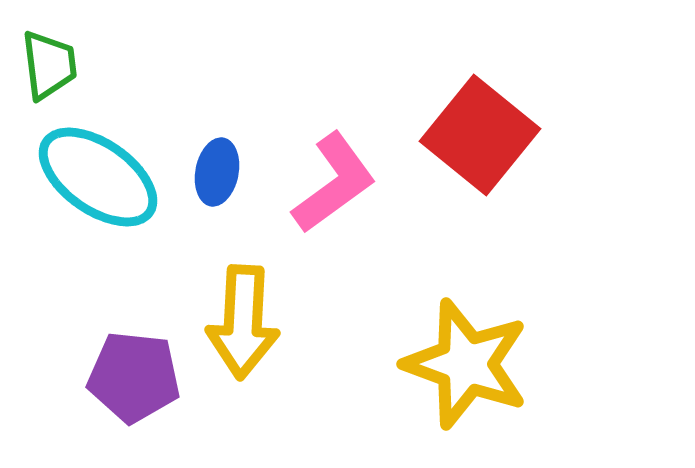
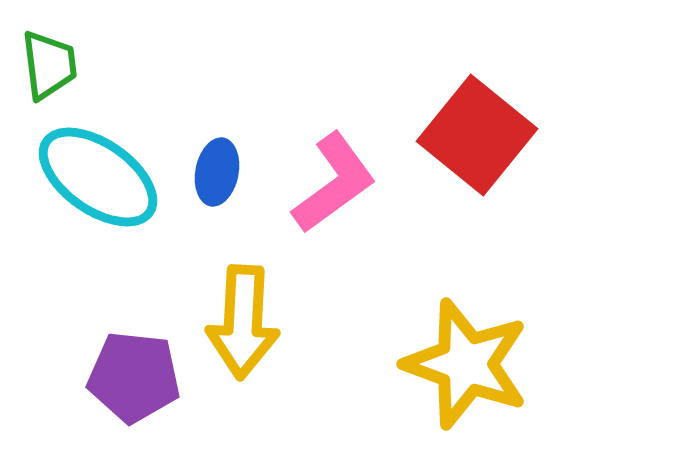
red square: moved 3 px left
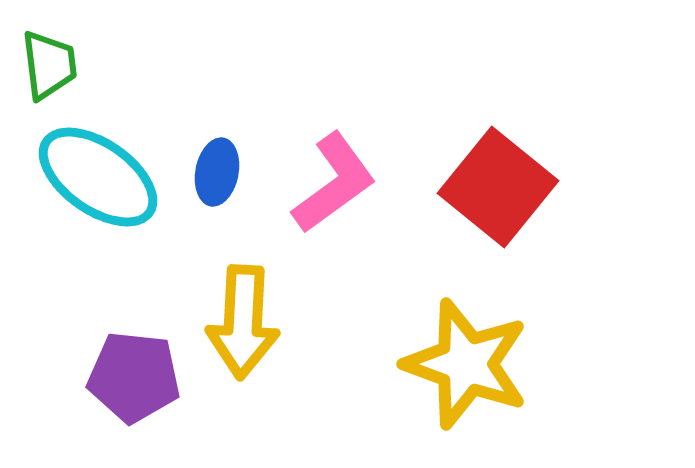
red square: moved 21 px right, 52 px down
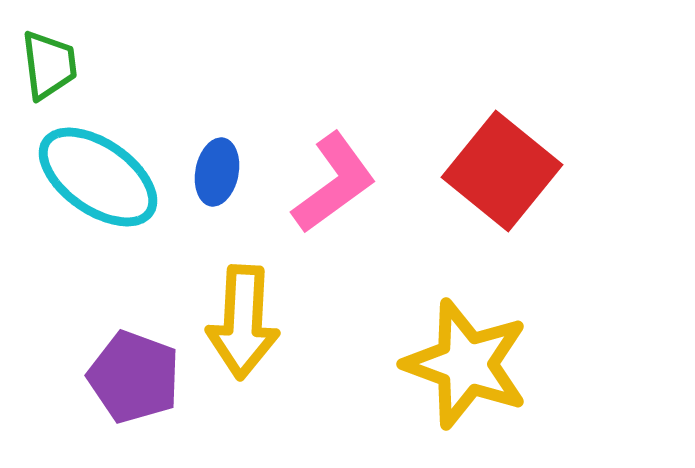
red square: moved 4 px right, 16 px up
purple pentagon: rotated 14 degrees clockwise
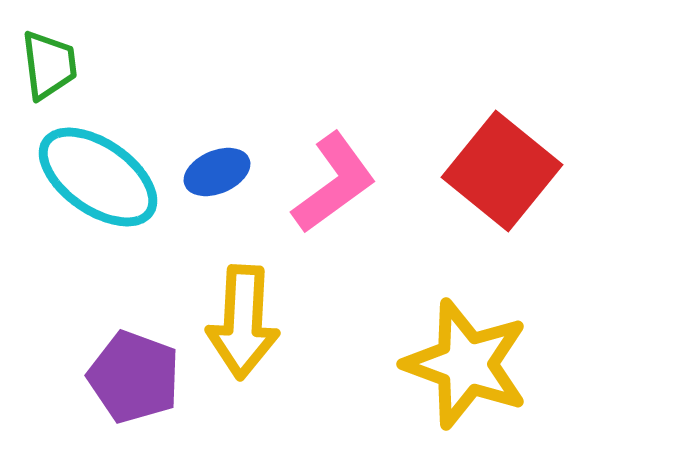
blue ellipse: rotated 56 degrees clockwise
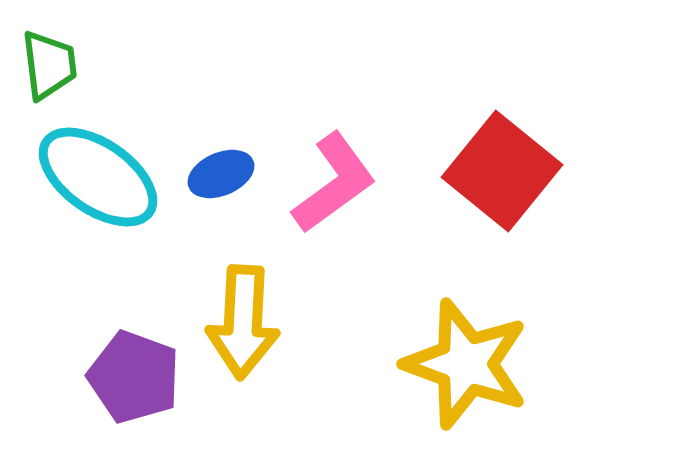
blue ellipse: moved 4 px right, 2 px down
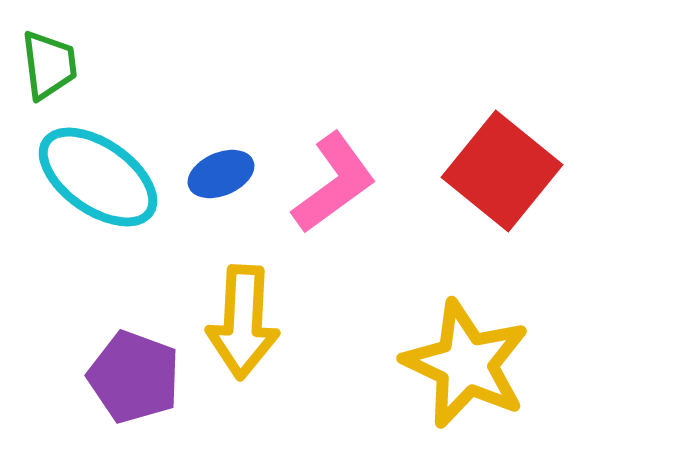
yellow star: rotated 5 degrees clockwise
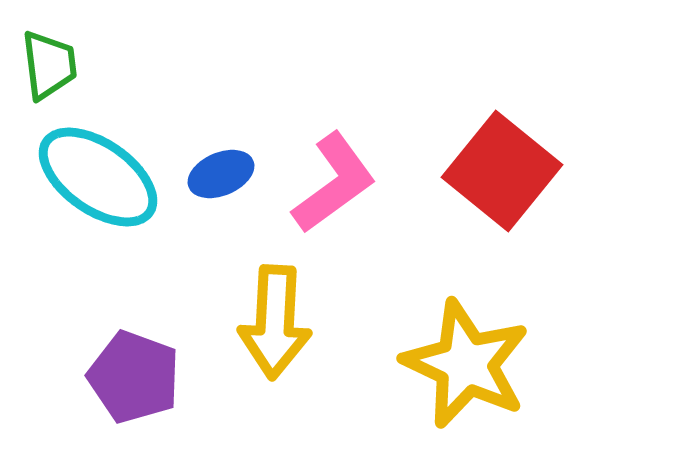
yellow arrow: moved 32 px right
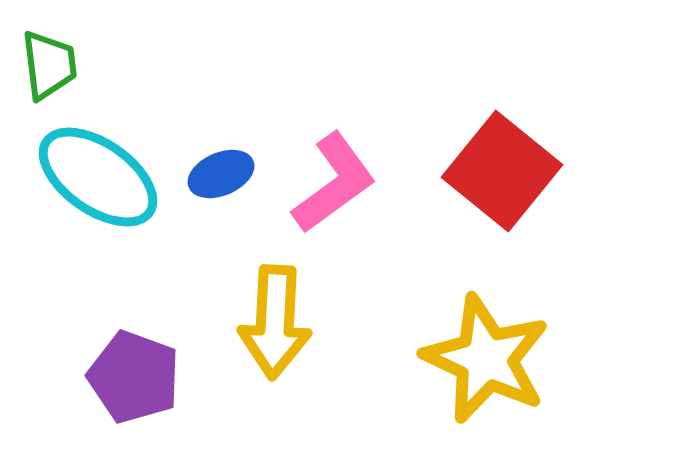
yellow star: moved 20 px right, 5 px up
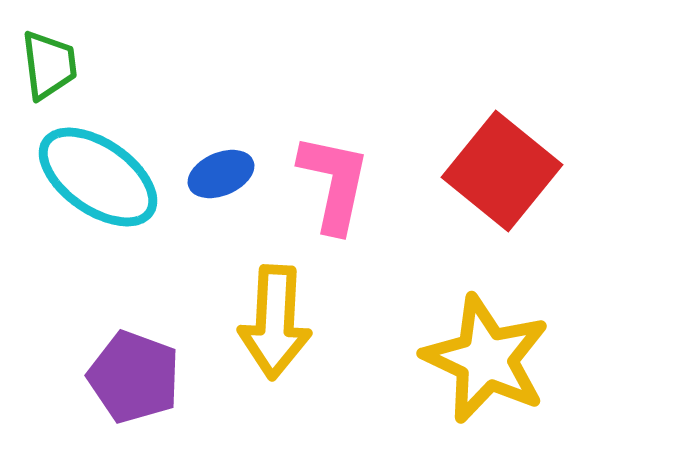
pink L-shape: rotated 42 degrees counterclockwise
